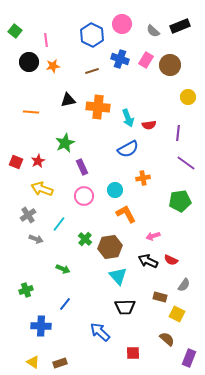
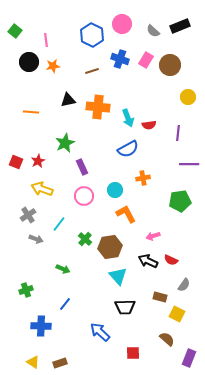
purple line at (186, 163): moved 3 px right, 1 px down; rotated 36 degrees counterclockwise
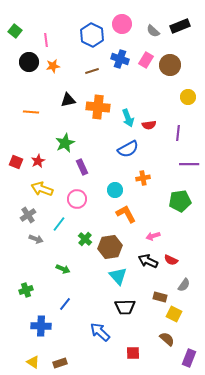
pink circle at (84, 196): moved 7 px left, 3 px down
yellow square at (177, 314): moved 3 px left
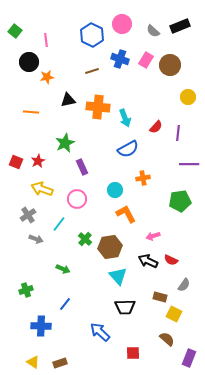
orange star at (53, 66): moved 6 px left, 11 px down
cyan arrow at (128, 118): moved 3 px left
red semicircle at (149, 125): moved 7 px right, 2 px down; rotated 40 degrees counterclockwise
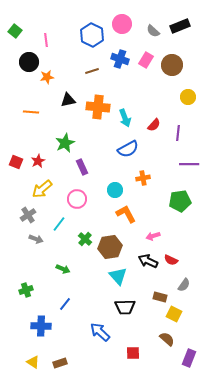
brown circle at (170, 65): moved 2 px right
red semicircle at (156, 127): moved 2 px left, 2 px up
yellow arrow at (42, 189): rotated 60 degrees counterclockwise
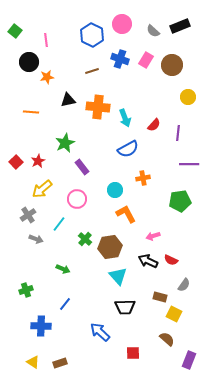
red square at (16, 162): rotated 24 degrees clockwise
purple rectangle at (82, 167): rotated 14 degrees counterclockwise
purple rectangle at (189, 358): moved 2 px down
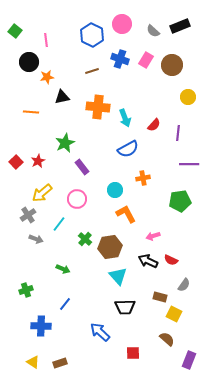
black triangle at (68, 100): moved 6 px left, 3 px up
yellow arrow at (42, 189): moved 4 px down
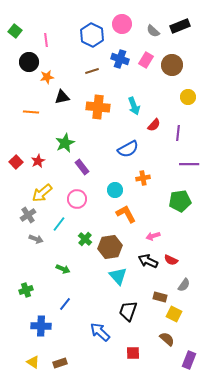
cyan arrow at (125, 118): moved 9 px right, 12 px up
black trapezoid at (125, 307): moved 3 px right, 4 px down; rotated 110 degrees clockwise
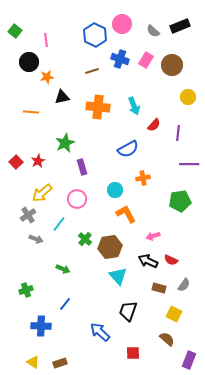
blue hexagon at (92, 35): moved 3 px right
purple rectangle at (82, 167): rotated 21 degrees clockwise
brown rectangle at (160, 297): moved 1 px left, 9 px up
